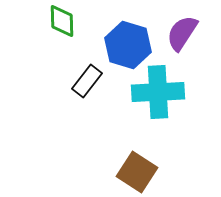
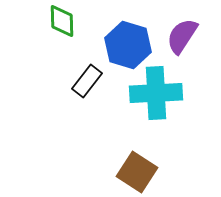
purple semicircle: moved 3 px down
cyan cross: moved 2 px left, 1 px down
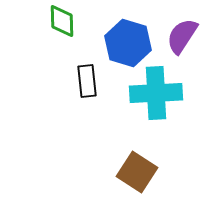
blue hexagon: moved 2 px up
black rectangle: rotated 44 degrees counterclockwise
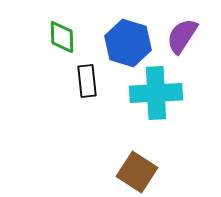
green diamond: moved 16 px down
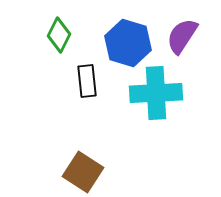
green diamond: moved 3 px left, 2 px up; rotated 28 degrees clockwise
brown square: moved 54 px left
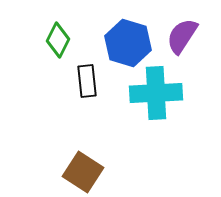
green diamond: moved 1 px left, 5 px down
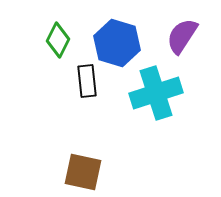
blue hexagon: moved 11 px left
cyan cross: rotated 15 degrees counterclockwise
brown square: rotated 21 degrees counterclockwise
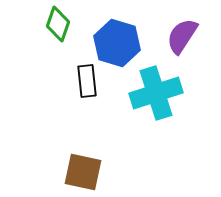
green diamond: moved 16 px up; rotated 8 degrees counterclockwise
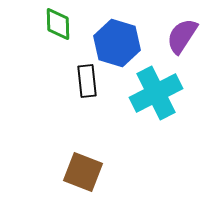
green diamond: rotated 20 degrees counterclockwise
cyan cross: rotated 9 degrees counterclockwise
brown square: rotated 9 degrees clockwise
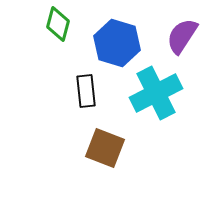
green diamond: rotated 16 degrees clockwise
black rectangle: moved 1 px left, 10 px down
brown square: moved 22 px right, 24 px up
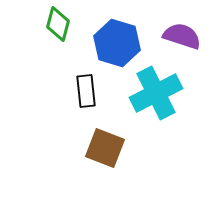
purple semicircle: rotated 75 degrees clockwise
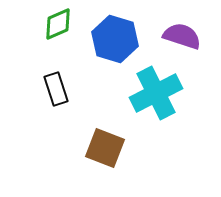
green diamond: rotated 52 degrees clockwise
blue hexagon: moved 2 px left, 4 px up
black rectangle: moved 30 px left, 2 px up; rotated 12 degrees counterclockwise
